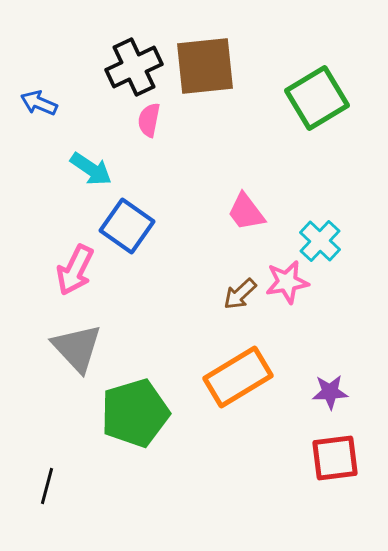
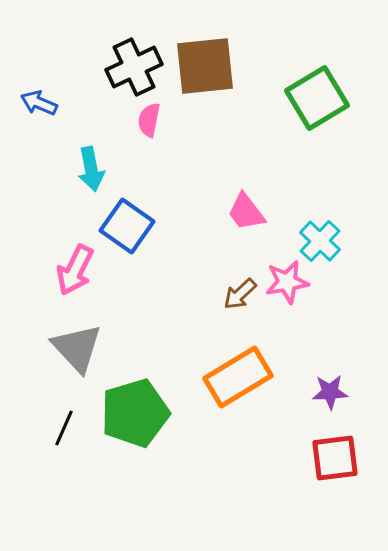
cyan arrow: rotated 45 degrees clockwise
black line: moved 17 px right, 58 px up; rotated 9 degrees clockwise
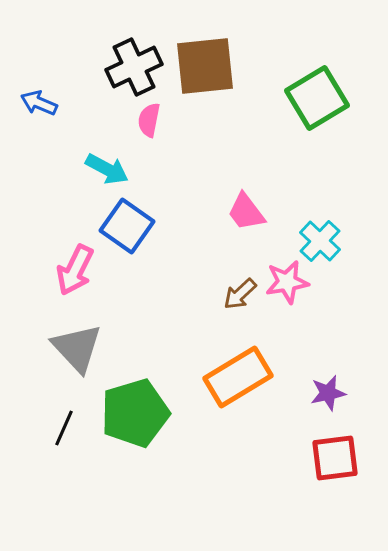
cyan arrow: moved 16 px right; rotated 51 degrees counterclockwise
purple star: moved 2 px left, 1 px down; rotated 9 degrees counterclockwise
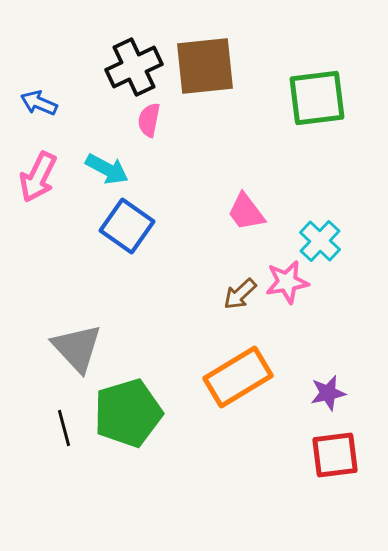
green square: rotated 24 degrees clockwise
pink arrow: moved 37 px left, 93 px up
green pentagon: moved 7 px left
black line: rotated 39 degrees counterclockwise
red square: moved 3 px up
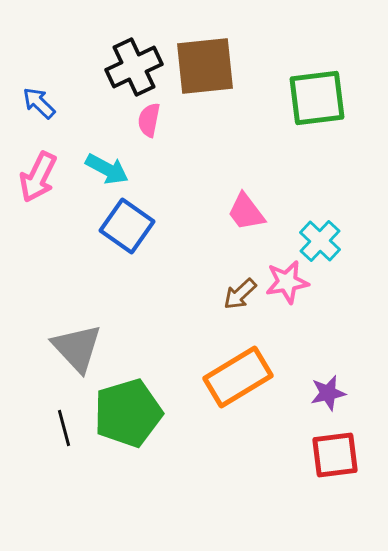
blue arrow: rotated 21 degrees clockwise
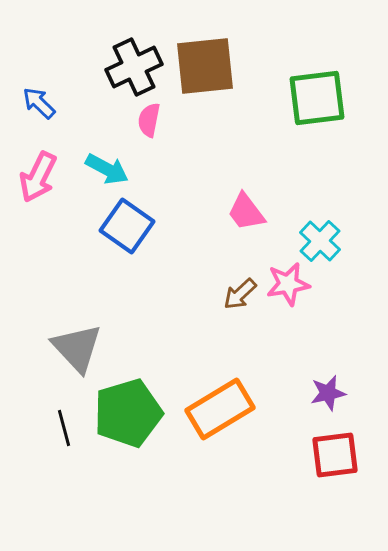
pink star: moved 1 px right, 2 px down
orange rectangle: moved 18 px left, 32 px down
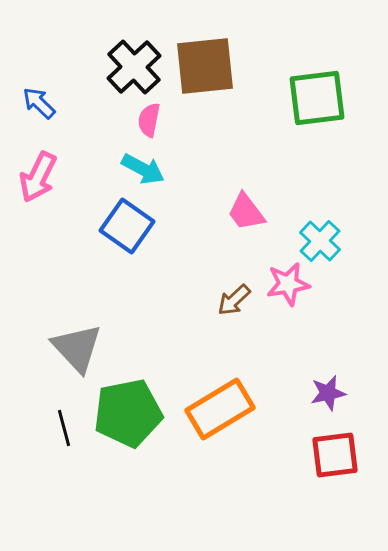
black cross: rotated 18 degrees counterclockwise
cyan arrow: moved 36 px right
brown arrow: moved 6 px left, 6 px down
green pentagon: rotated 6 degrees clockwise
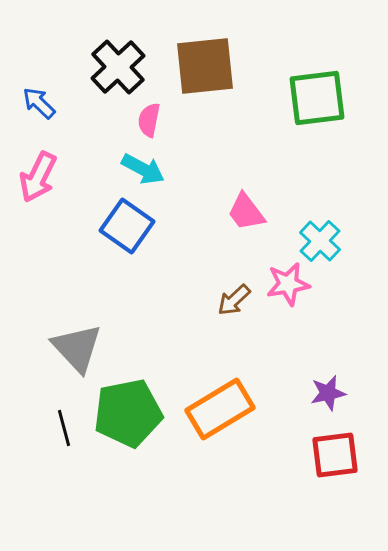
black cross: moved 16 px left
